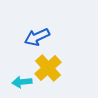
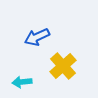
yellow cross: moved 15 px right, 2 px up
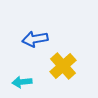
blue arrow: moved 2 px left, 2 px down; rotated 15 degrees clockwise
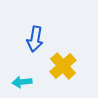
blue arrow: rotated 70 degrees counterclockwise
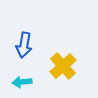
blue arrow: moved 11 px left, 6 px down
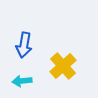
cyan arrow: moved 1 px up
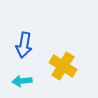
yellow cross: rotated 16 degrees counterclockwise
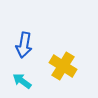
cyan arrow: rotated 42 degrees clockwise
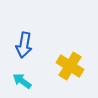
yellow cross: moved 7 px right
